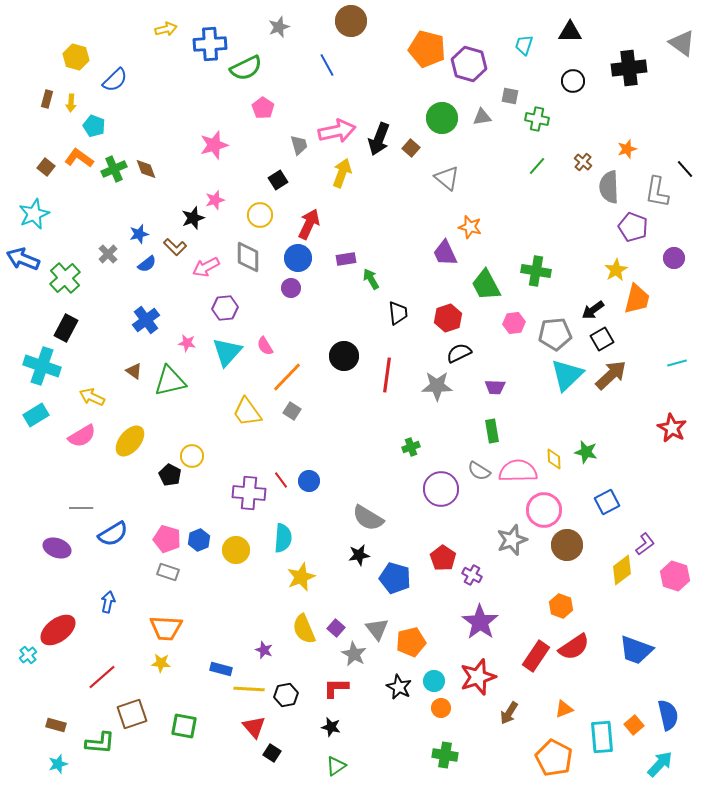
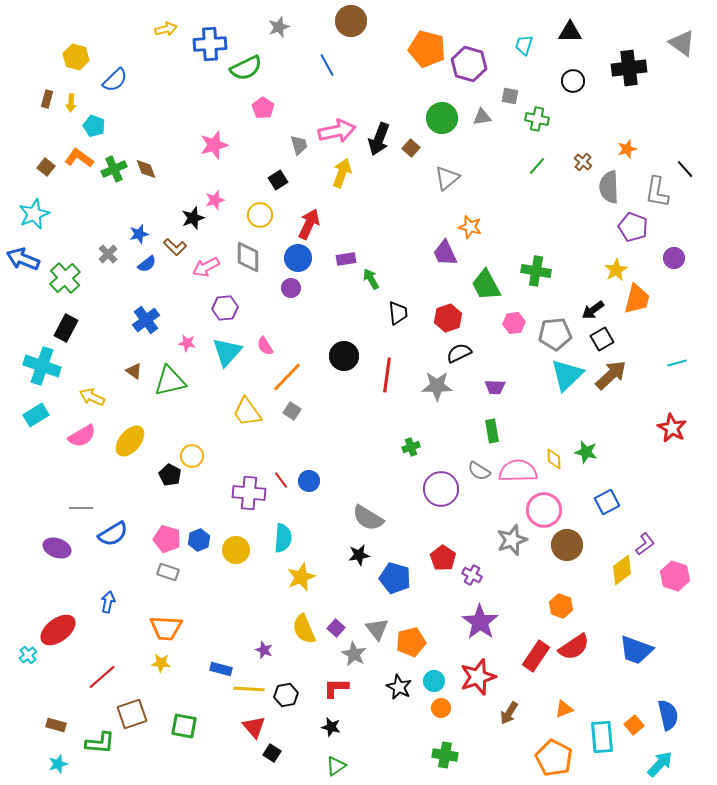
gray triangle at (447, 178): rotated 40 degrees clockwise
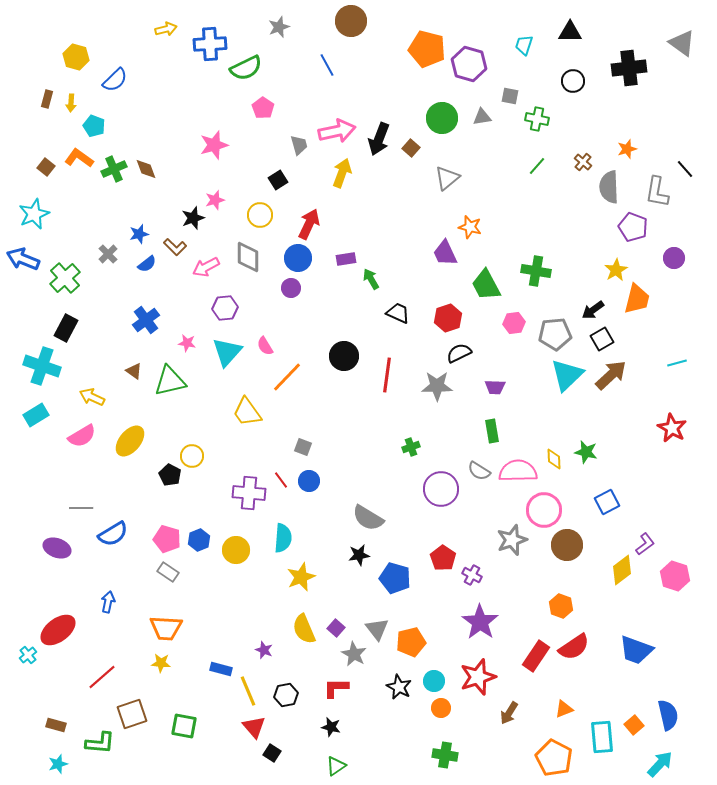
black trapezoid at (398, 313): rotated 60 degrees counterclockwise
gray square at (292, 411): moved 11 px right, 36 px down; rotated 12 degrees counterclockwise
gray rectangle at (168, 572): rotated 15 degrees clockwise
yellow line at (249, 689): moved 1 px left, 2 px down; rotated 64 degrees clockwise
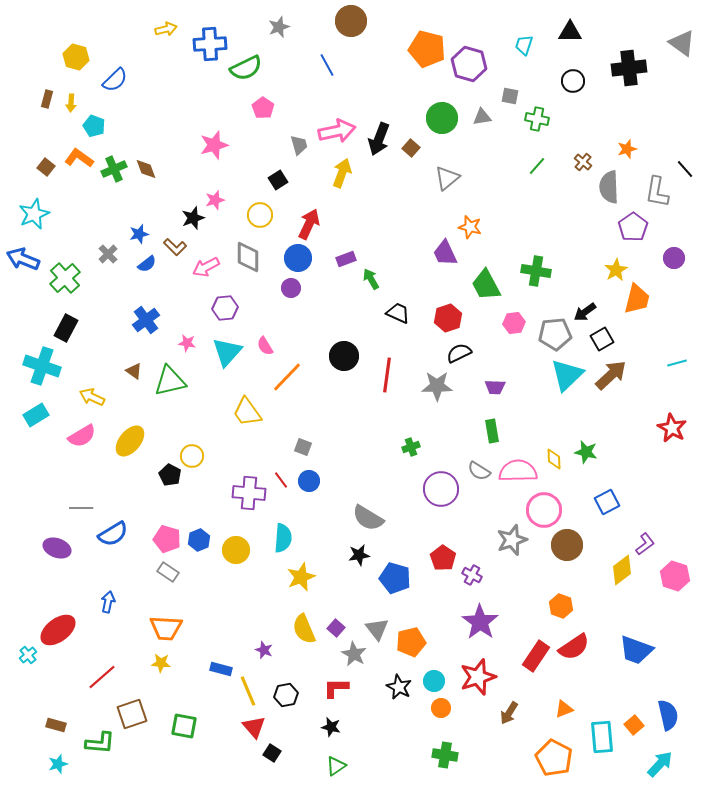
purple pentagon at (633, 227): rotated 16 degrees clockwise
purple rectangle at (346, 259): rotated 12 degrees counterclockwise
black arrow at (593, 310): moved 8 px left, 2 px down
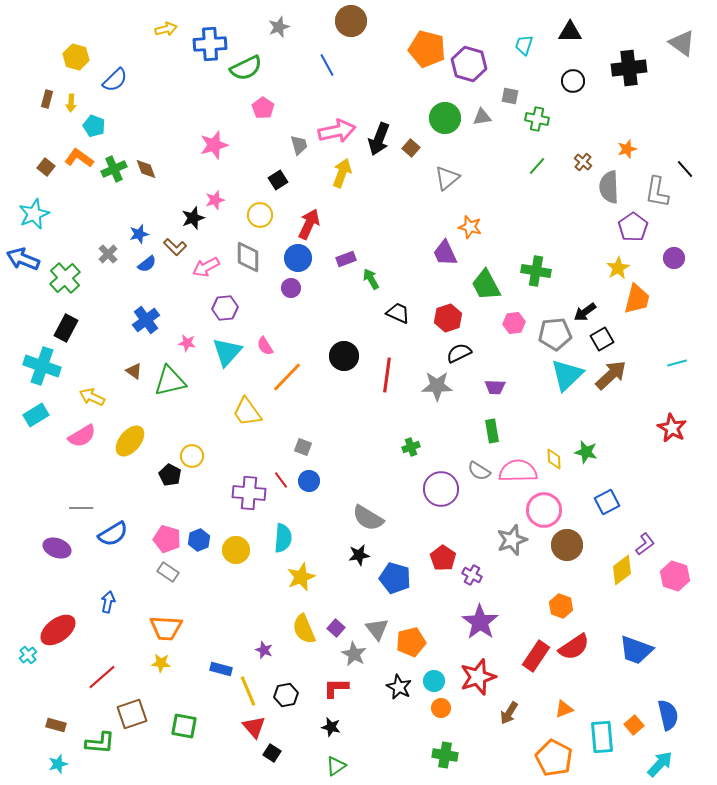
green circle at (442, 118): moved 3 px right
yellow star at (616, 270): moved 2 px right, 2 px up
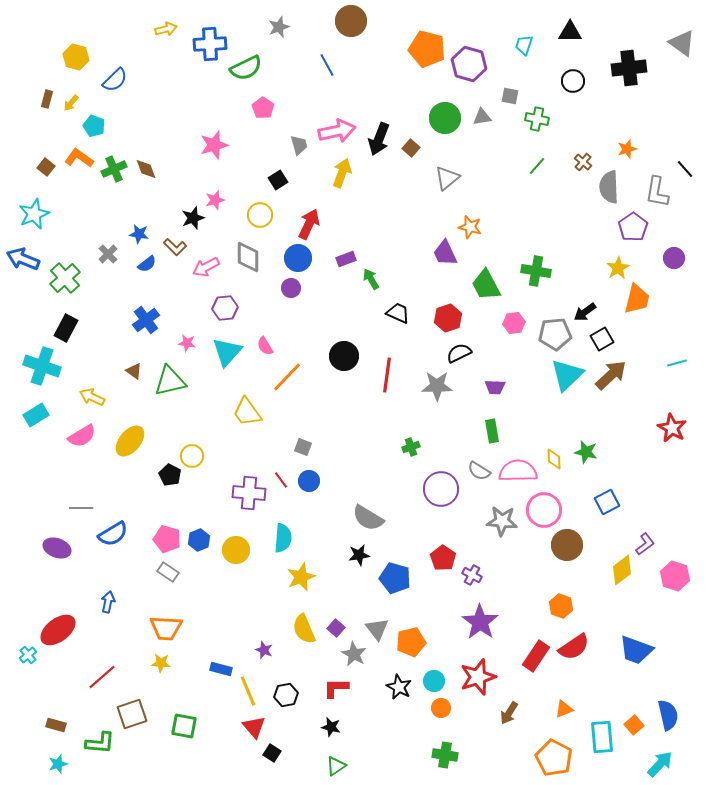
yellow arrow at (71, 103): rotated 36 degrees clockwise
blue star at (139, 234): rotated 24 degrees clockwise
gray star at (512, 540): moved 10 px left, 19 px up; rotated 24 degrees clockwise
